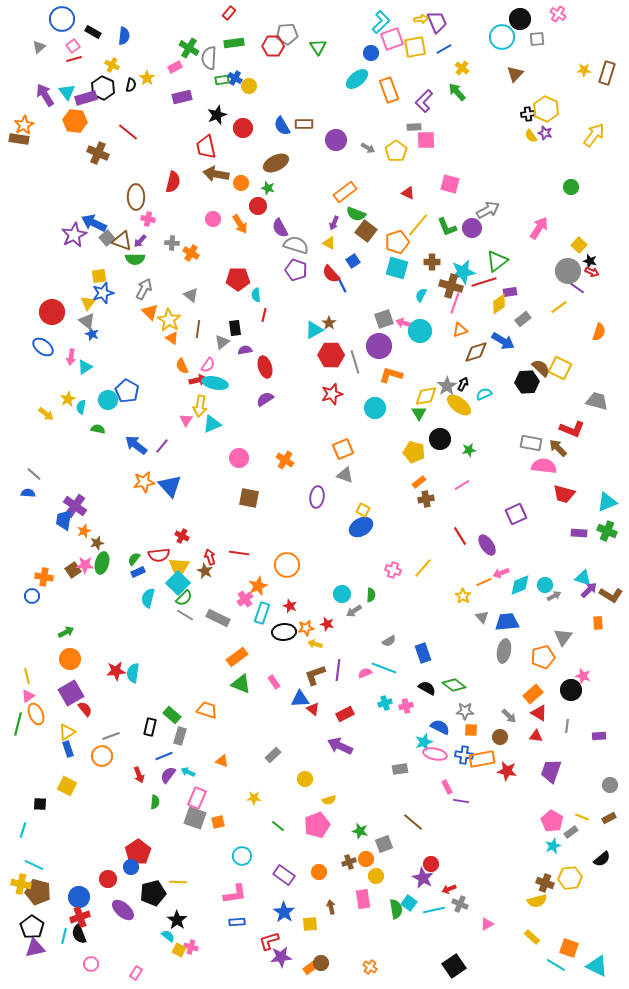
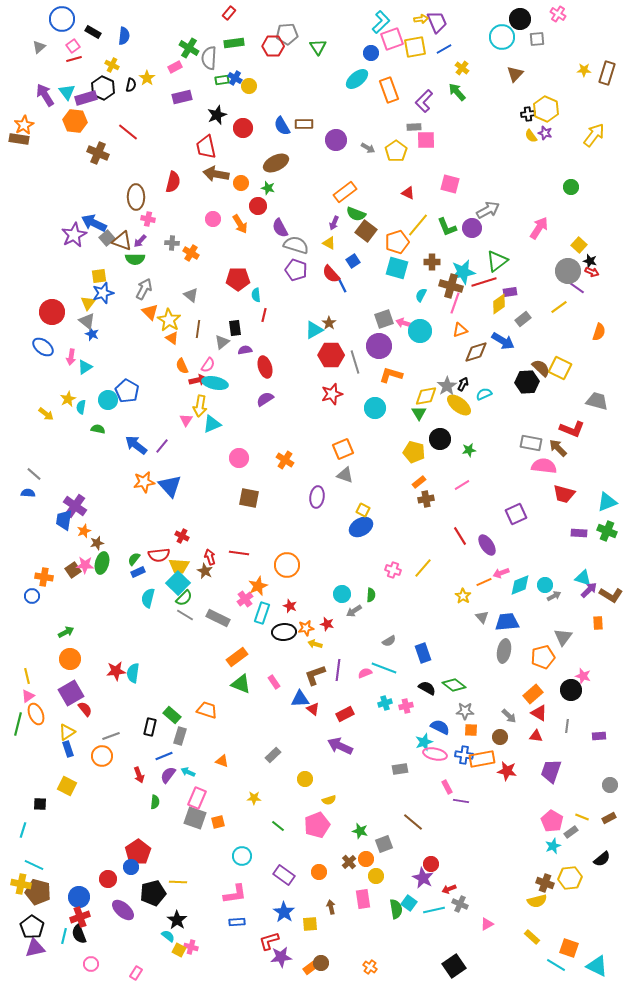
brown cross at (349, 862): rotated 24 degrees counterclockwise
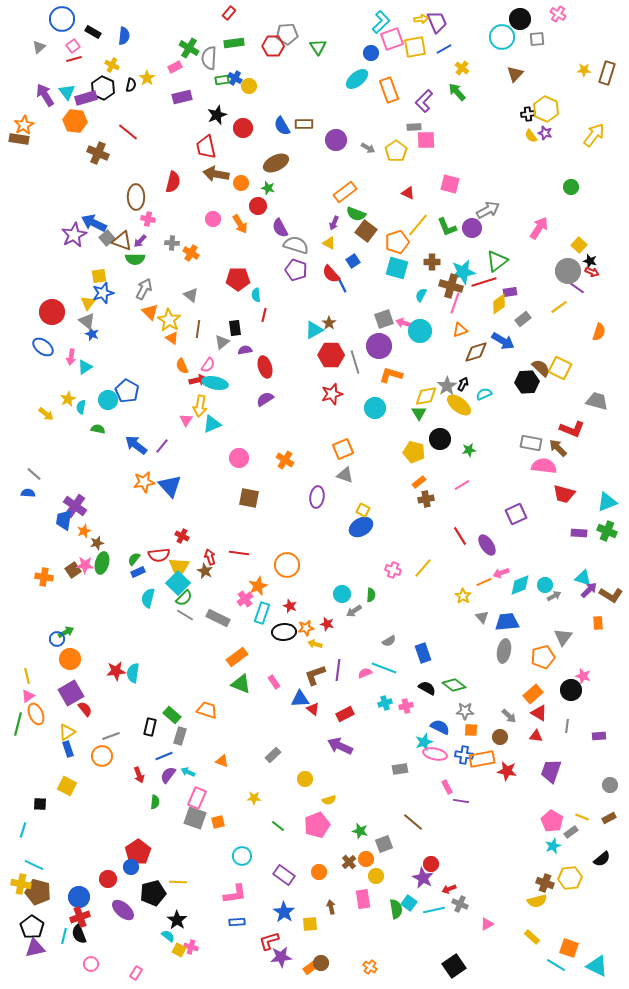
blue circle at (32, 596): moved 25 px right, 43 px down
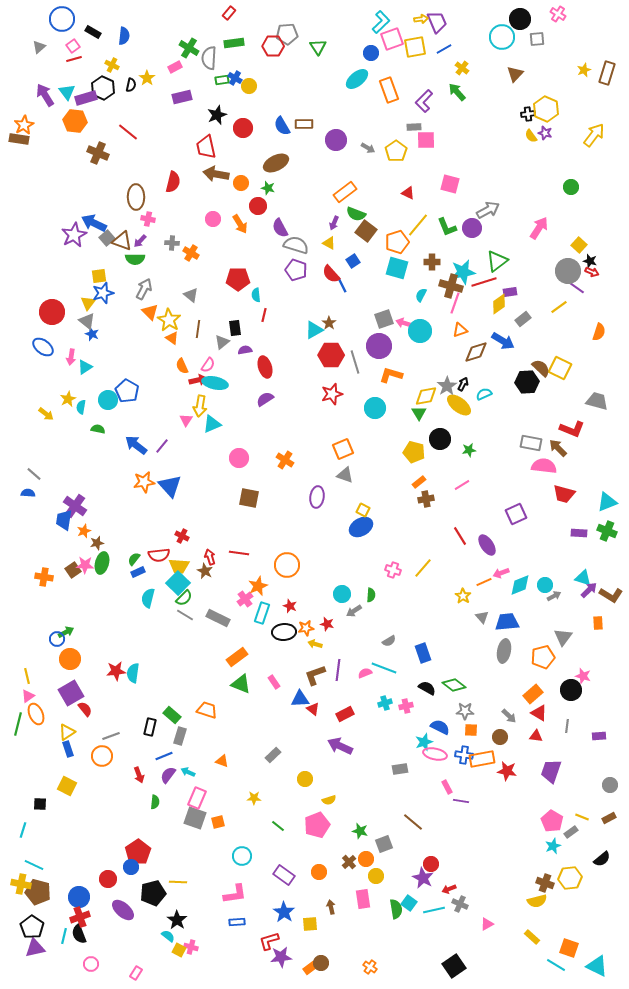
yellow star at (584, 70): rotated 24 degrees counterclockwise
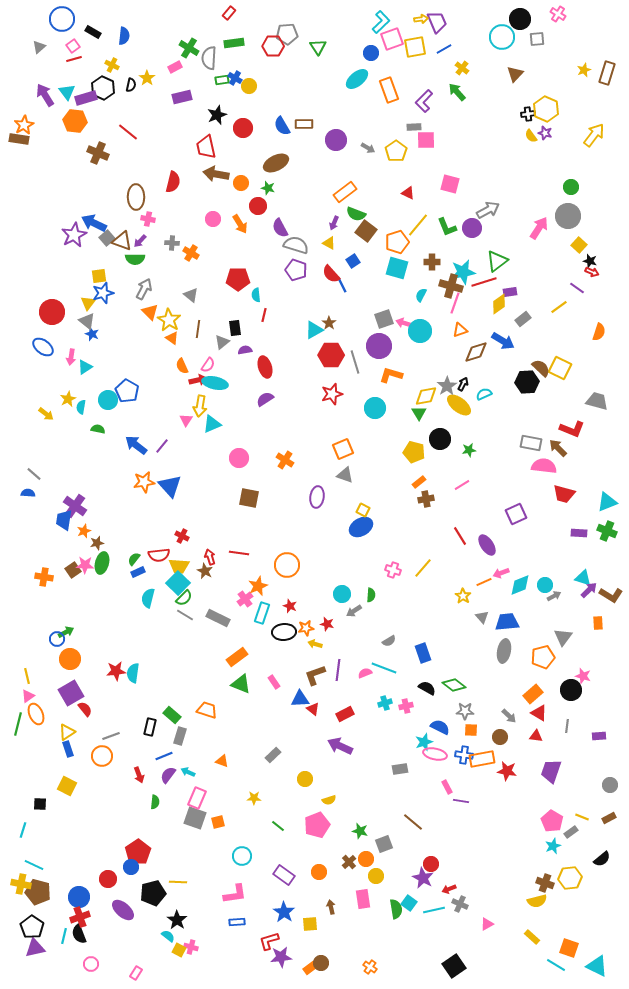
gray circle at (568, 271): moved 55 px up
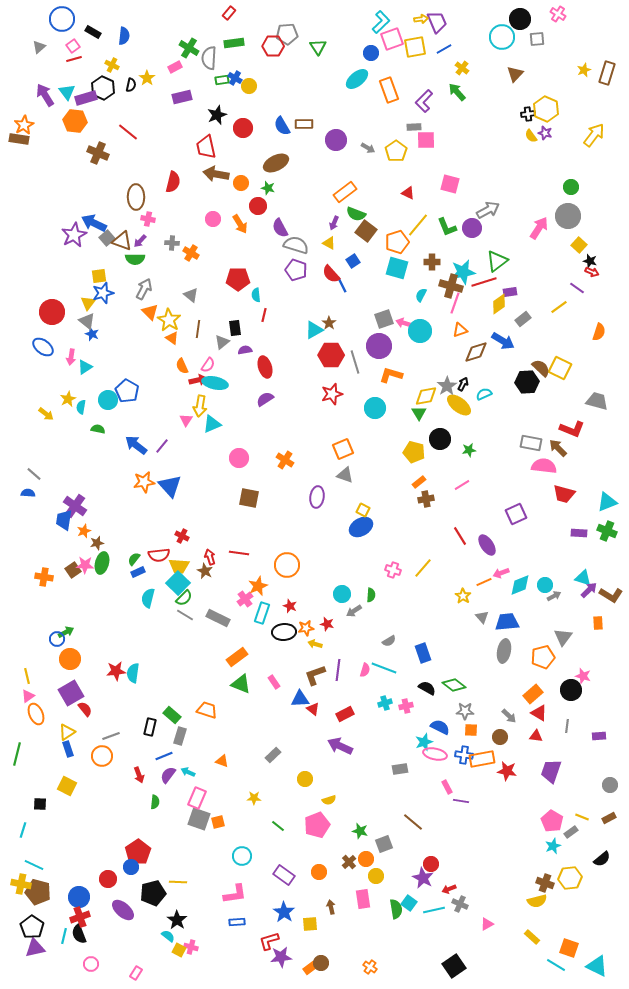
pink semicircle at (365, 673): moved 3 px up; rotated 128 degrees clockwise
green line at (18, 724): moved 1 px left, 30 px down
gray square at (195, 818): moved 4 px right, 1 px down
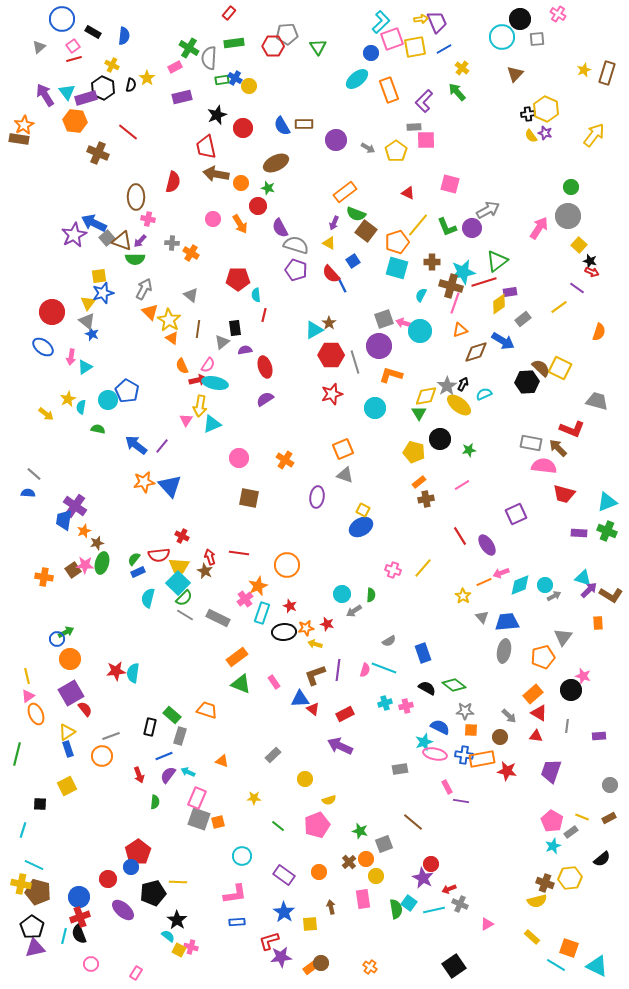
yellow square at (67, 786): rotated 36 degrees clockwise
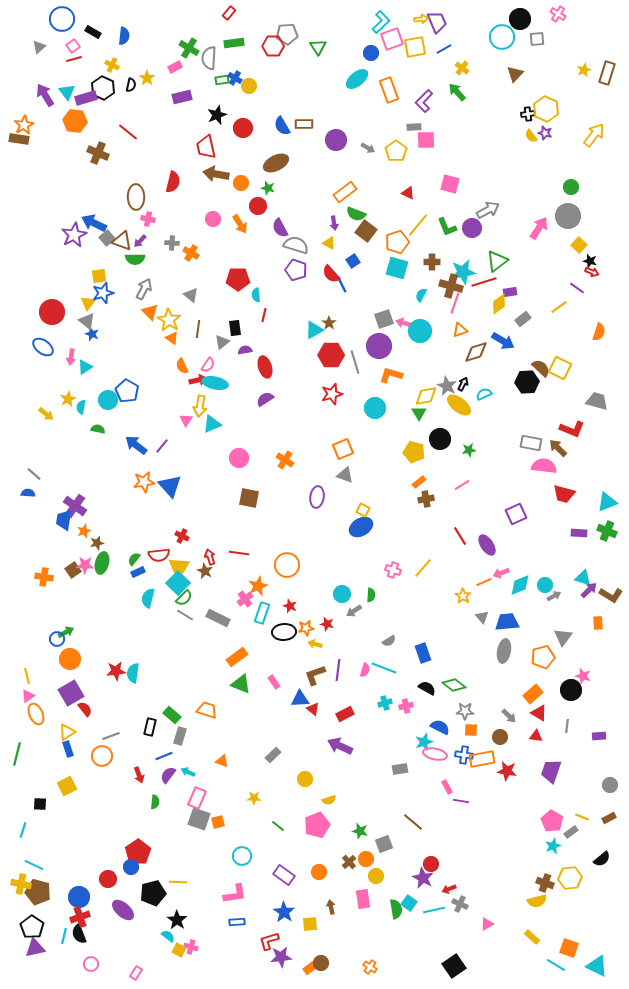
purple arrow at (334, 223): rotated 32 degrees counterclockwise
gray star at (447, 386): rotated 12 degrees counterclockwise
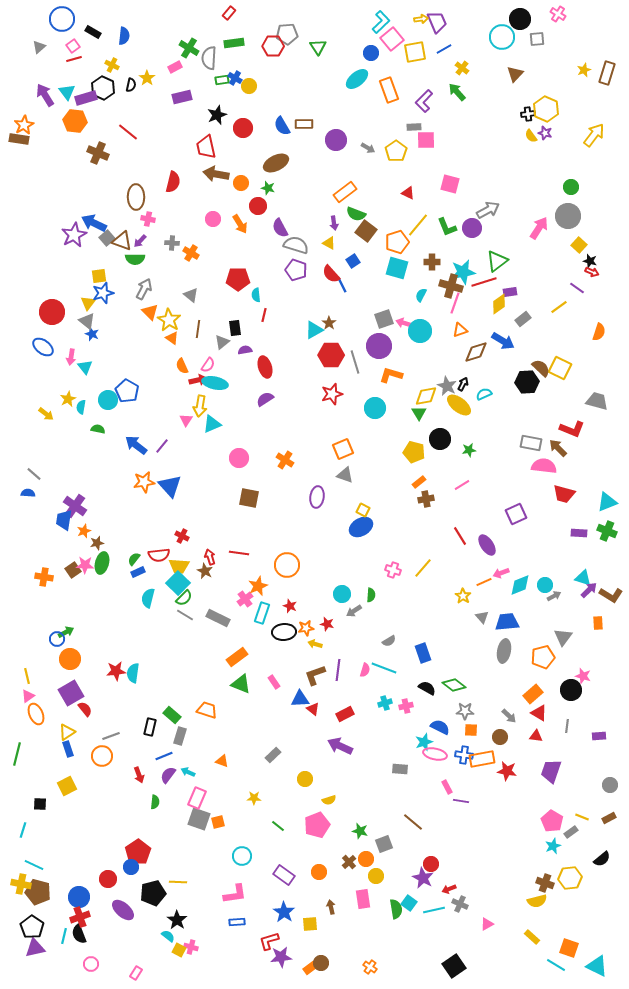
pink square at (392, 39): rotated 20 degrees counterclockwise
yellow square at (415, 47): moved 5 px down
cyan triangle at (85, 367): rotated 35 degrees counterclockwise
gray rectangle at (400, 769): rotated 14 degrees clockwise
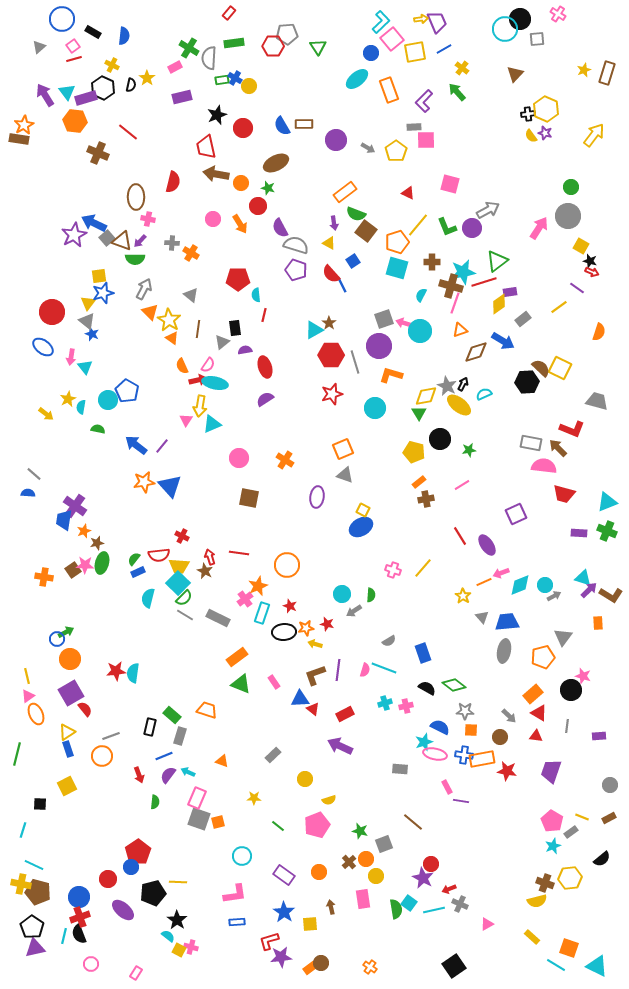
cyan circle at (502, 37): moved 3 px right, 8 px up
yellow square at (579, 245): moved 2 px right, 1 px down; rotated 14 degrees counterclockwise
